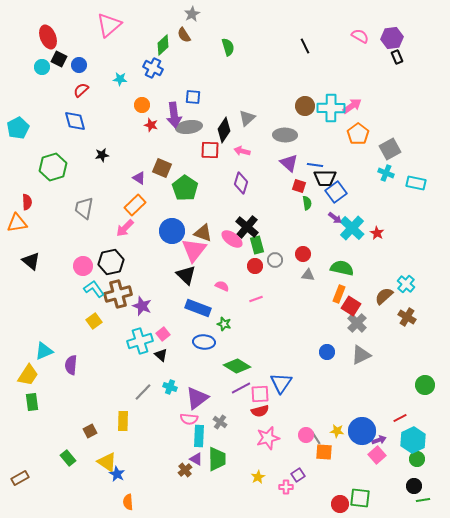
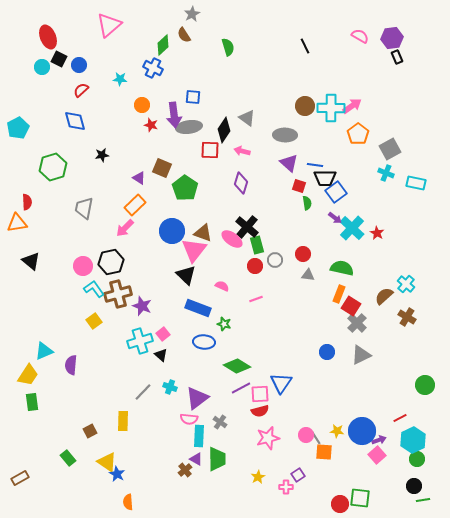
gray triangle at (247, 118): rotated 42 degrees counterclockwise
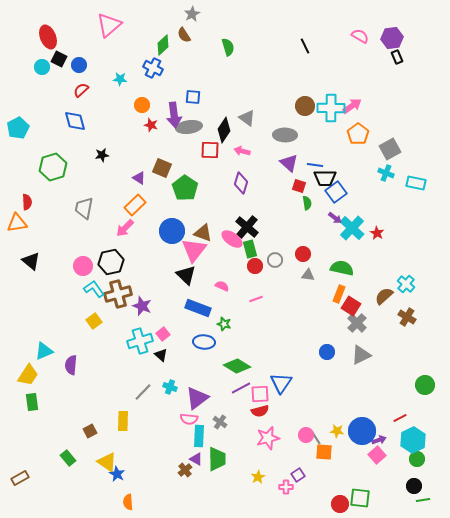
green rectangle at (257, 245): moved 7 px left, 4 px down
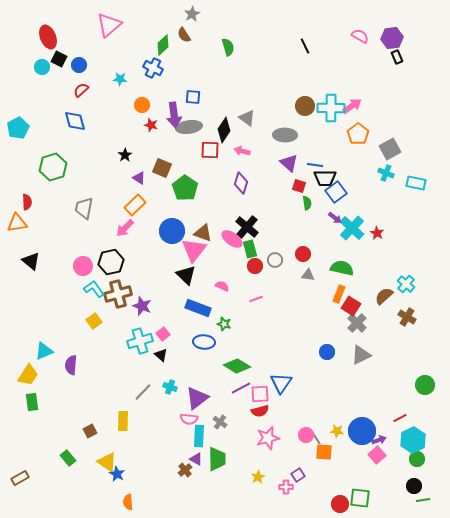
black star at (102, 155): moved 23 px right; rotated 24 degrees counterclockwise
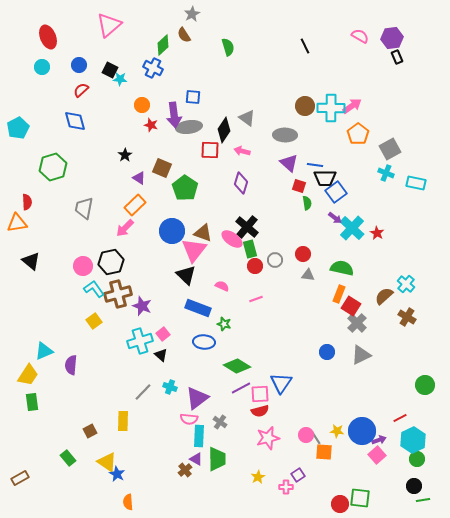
black square at (59, 59): moved 51 px right, 11 px down
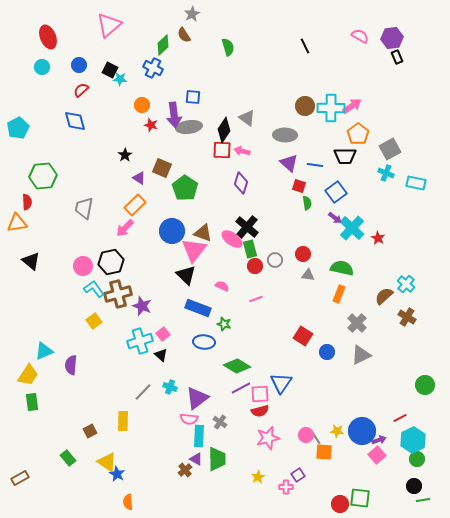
red square at (210, 150): moved 12 px right
green hexagon at (53, 167): moved 10 px left, 9 px down; rotated 12 degrees clockwise
black trapezoid at (325, 178): moved 20 px right, 22 px up
red star at (377, 233): moved 1 px right, 5 px down
red square at (351, 306): moved 48 px left, 30 px down
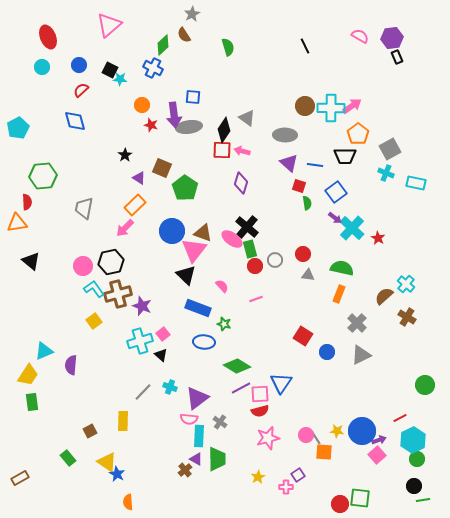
pink semicircle at (222, 286): rotated 24 degrees clockwise
